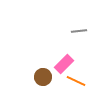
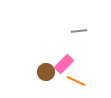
brown circle: moved 3 px right, 5 px up
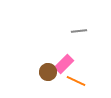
brown circle: moved 2 px right
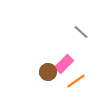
gray line: moved 2 px right, 1 px down; rotated 49 degrees clockwise
orange line: rotated 60 degrees counterclockwise
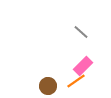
pink rectangle: moved 19 px right, 2 px down
brown circle: moved 14 px down
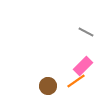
gray line: moved 5 px right; rotated 14 degrees counterclockwise
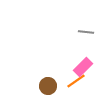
gray line: rotated 21 degrees counterclockwise
pink rectangle: moved 1 px down
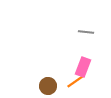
pink rectangle: rotated 24 degrees counterclockwise
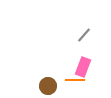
gray line: moved 2 px left, 3 px down; rotated 56 degrees counterclockwise
orange line: moved 1 px left, 1 px up; rotated 36 degrees clockwise
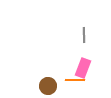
gray line: rotated 42 degrees counterclockwise
pink rectangle: moved 1 px down
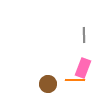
brown circle: moved 2 px up
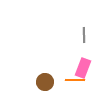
brown circle: moved 3 px left, 2 px up
